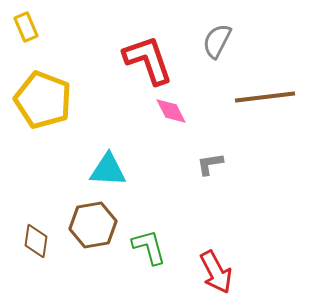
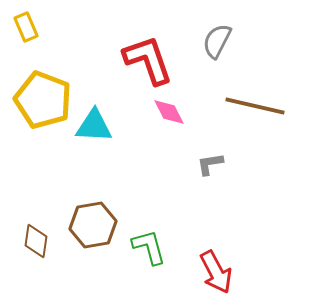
brown line: moved 10 px left, 9 px down; rotated 20 degrees clockwise
pink diamond: moved 2 px left, 1 px down
cyan triangle: moved 14 px left, 44 px up
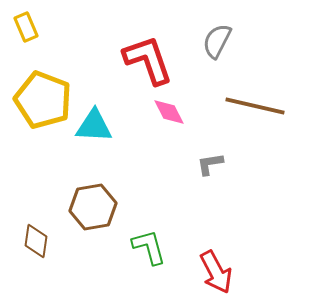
brown hexagon: moved 18 px up
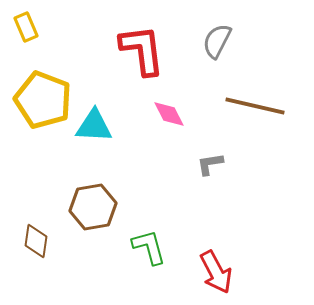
red L-shape: moved 6 px left, 10 px up; rotated 12 degrees clockwise
pink diamond: moved 2 px down
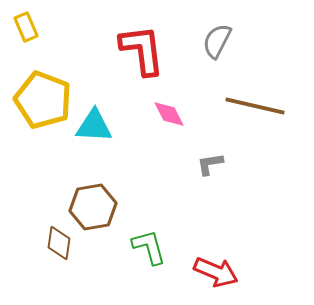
brown diamond: moved 23 px right, 2 px down
red arrow: rotated 39 degrees counterclockwise
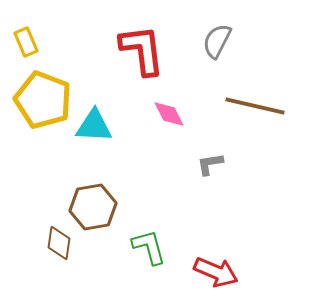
yellow rectangle: moved 15 px down
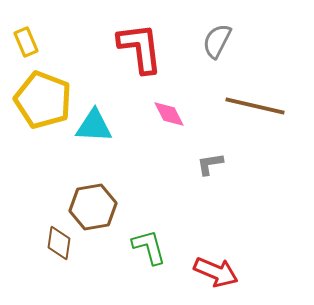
red L-shape: moved 2 px left, 2 px up
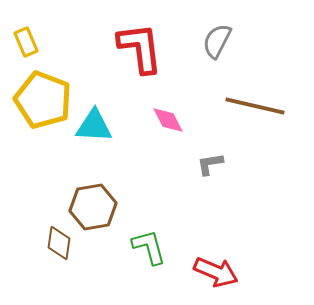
pink diamond: moved 1 px left, 6 px down
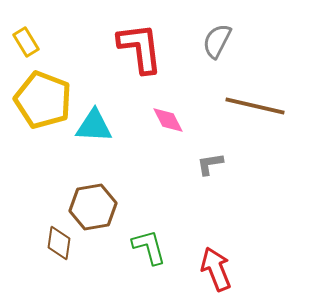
yellow rectangle: rotated 8 degrees counterclockwise
red arrow: moved 3 px up; rotated 135 degrees counterclockwise
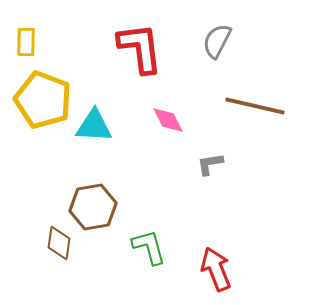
yellow rectangle: rotated 32 degrees clockwise
